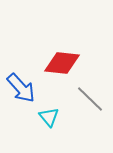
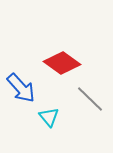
red diamond: rotated 30 degrees clockwise
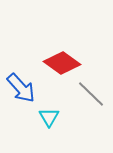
gray line: moved 1 px right, 5 px up
cyan triangle: rotated 10 degrees clockwise
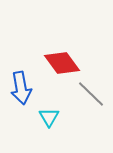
red diamond: rotated 18 degrees clockwise
blue arrow: rotated 32 degrees clockwise
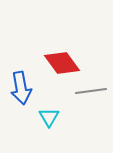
gray line: moved 3 px up; rotated 52 degrees counterclockwise
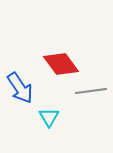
red diamond: moved 1 px left, 1 px down
blue arrow: moved 1 px left; rotated 24 degrees counterclockwise
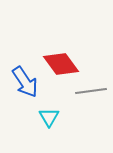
blue arrow: moved 5 px right, 6 px up
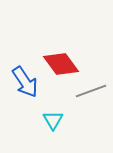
gray line: rotated 12 degrees counterclockwise
cyan triangle: moved 4 px right, 3 px down
